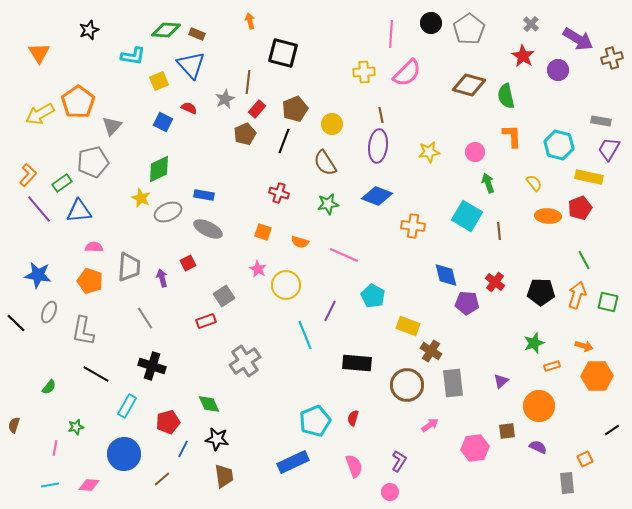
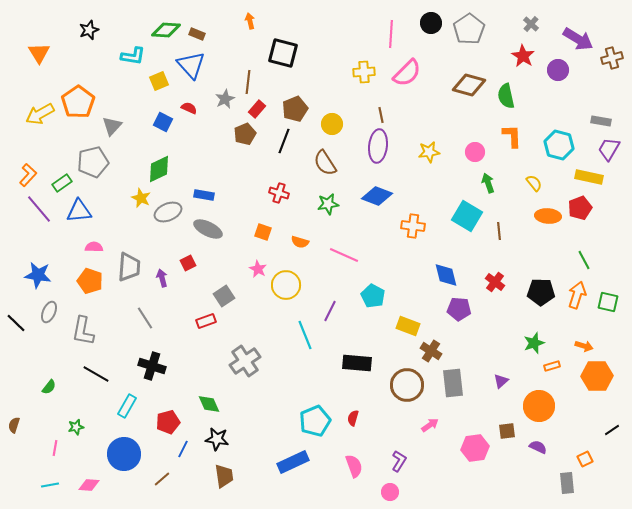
purple pentagon at (467, 303): moved 8 px left, 6 px down
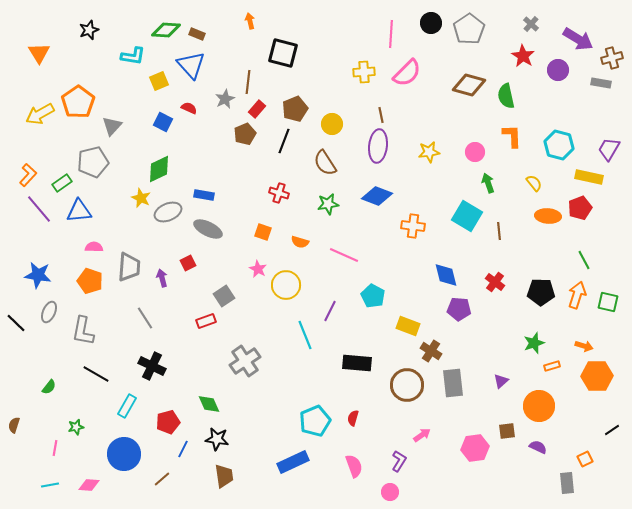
gray rectangle at (601, 121): moved 38 px up
black cross at (152, 366): rotated 8 degrees clockwise
pink arrow at (430, 425): moved 8 px left, 10 px down
